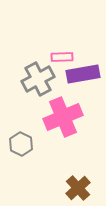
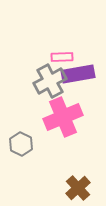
purple rectangle: moved 5 px left
gray cross: moved 12 px right, 2 px down
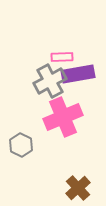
gray hexagon: moved 1 px down
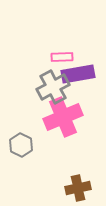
gray cross: moved 3 px right, 6 px down
brown cross: rotated 30 degrees clockwise
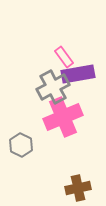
pink rectangle: moved 2 px right; rotated 55 degrees clockwise
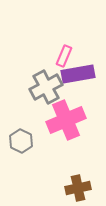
pink rectangle: moved 1 px up; rotated 60 degrees clockwise
gray cross: moved 7 px left
pink cross: moved 3 px right, 3 px down
gray hexagon: moved 4 px up
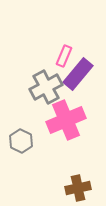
purple rectangle: rotated 40 degrees counterclockwise
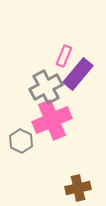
pink cross: moved 14 px left
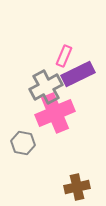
purple rectangle: rotated 24 degrees clockwise
pink cross: moved 3 px right, 7 px up
gray hexagon: moved 2 px right, 2 px down; rotated 15 degrees counterclockwise
brown cross: moved 1 px left, 1 px up
